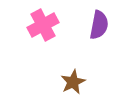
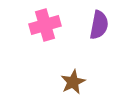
pink cross: moved 2 px right; rotated 12 degrees clockwise
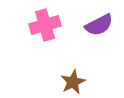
purple semicircle: rotated 52 degrees clockwise
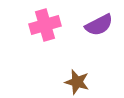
brown star: moved 4 px right; rotated 30 degrees counterclockwise
